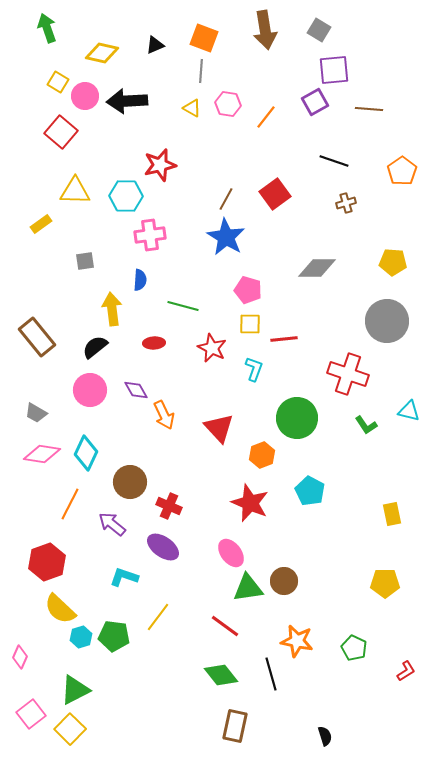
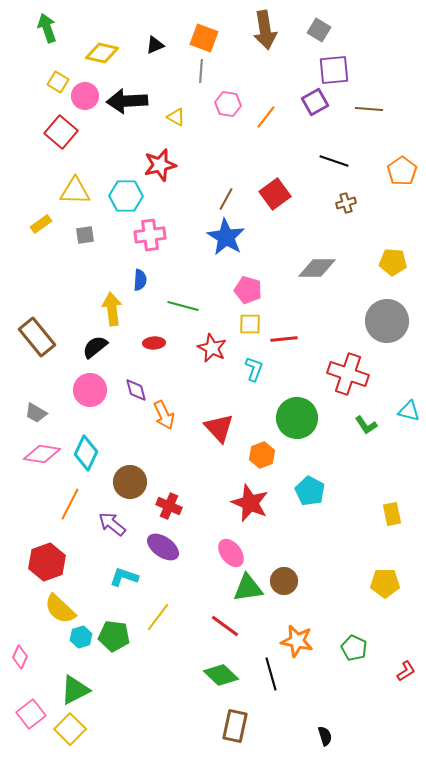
yellow triangle at (192, 108): moved 16 px left, 9 px down
gray square at (85, 261): moved 26 px up
purple diamond at (136, 390): rotated 15 degrees clockwise
green diamond at (221, 675): rotated 8 degrees counterclockwise
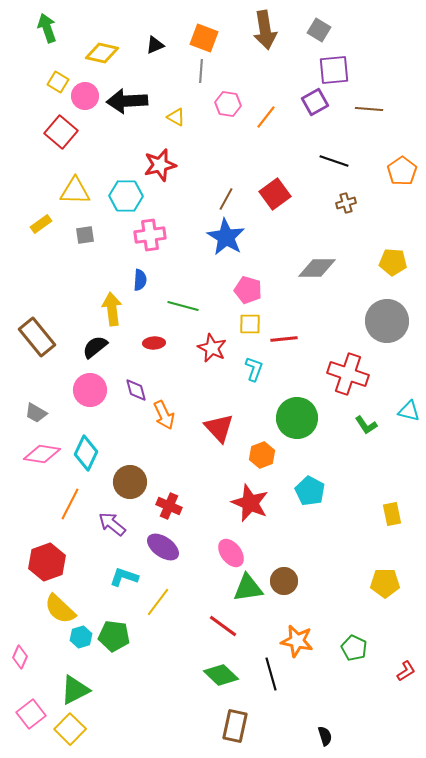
yellow line at (158, 617): moved 15 px up
red line at (225, 626): moved 2 px left
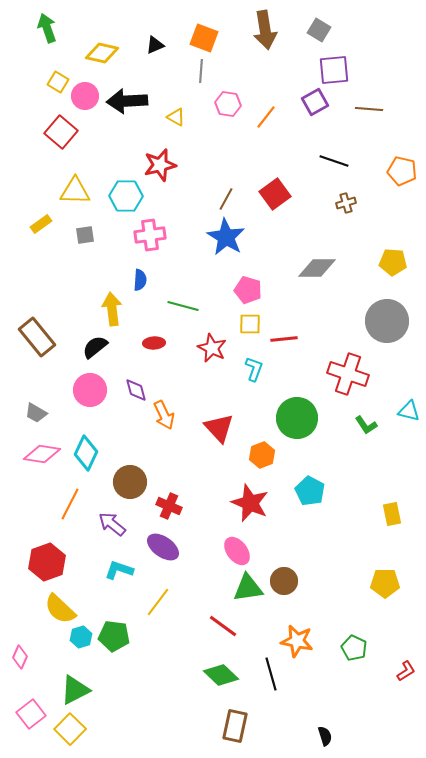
orange pentagon at (402, 171): rotated 24 degrees counterclockwise
pink ellipse at (231, 553): moved 6 px right, 2 px up
cyan L-shape at (124, 577): moved 5 px left, 7 px up
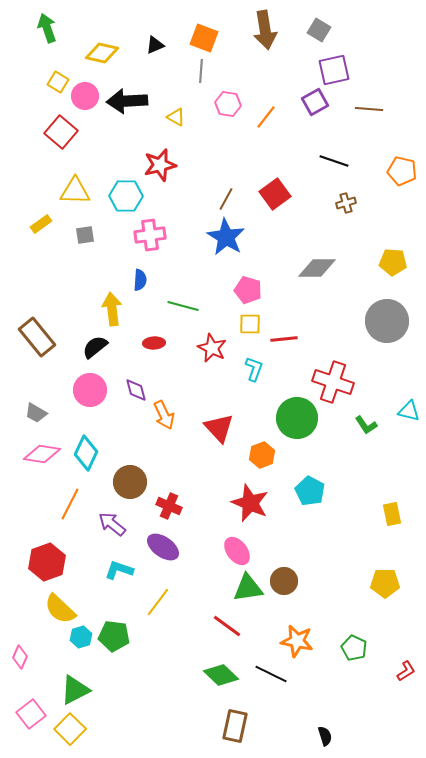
purple square at (334, 70): rotated 8 degrees counterclockwise
red cross at (348, 374): moved 15 px left, 8 px down
red line at (223, 626): moved 4 px right
black line at (271, 674): rotated 48 degrees counterclockwise
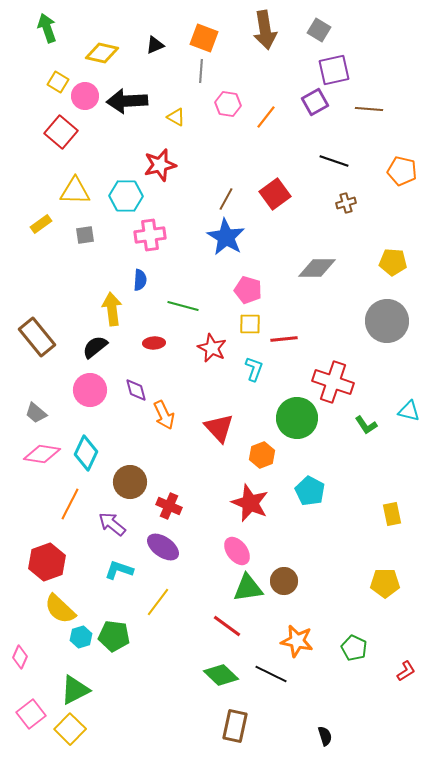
gray trapezoid at (36, 413): rotated 10 degrees clockwise
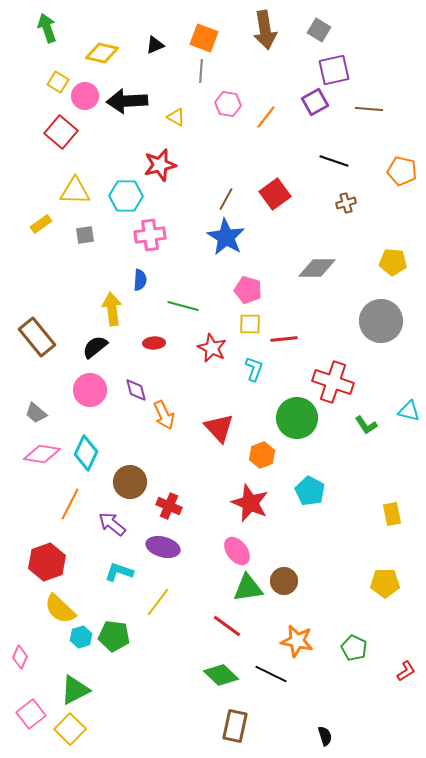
gray circle at (387, 321): moved 6 px left
purple ellipse at (163, 547): rotated 20 degrees counterclockwise
cyan L-shape at (119, 570): moved 2 px down
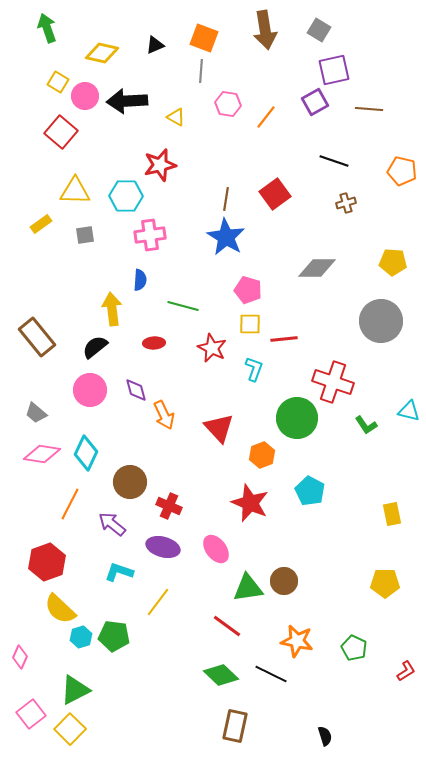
brown line at (226, 199): rotated 20 degrees counterclockwise
pink ellipse at (237, 551): moved 21 px left, 2 px up
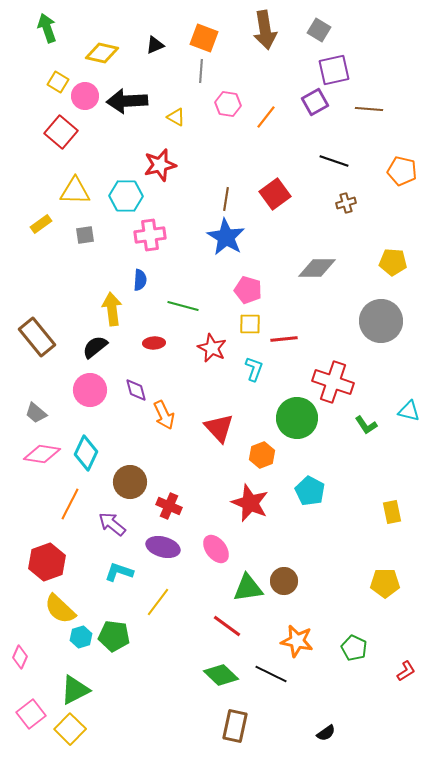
yellow rectangle at (392, 514): moved 2 px up
black semicircle at (325, 736): moved 1 px right, 3 px up; rotated 72 degrees clockwise
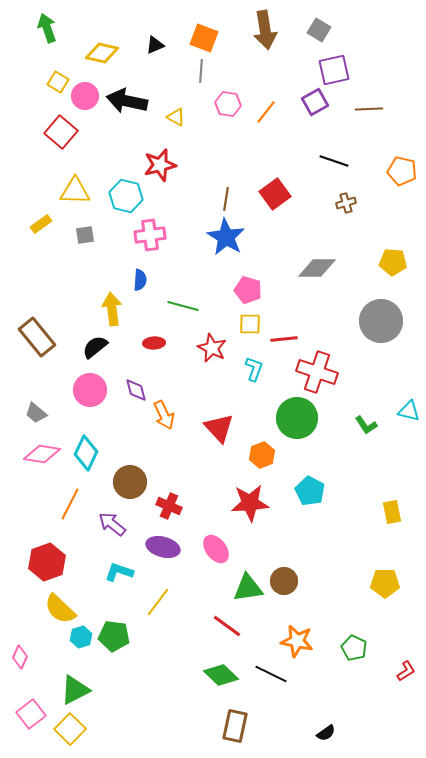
black arrow at (127, 101): rotated 15 degrees clockwise
brown line at (369, 109): rotated 8 degrees counterclockwise
orange line at (266, 117): moved 5 px up
cyan hexagon at (126, 196): rotated 12 degrees clockwise
red cross at (333, 382): moved 16 px left, 10 px up
red star at (250, 503): rotated 27 degrees counterclockwise
